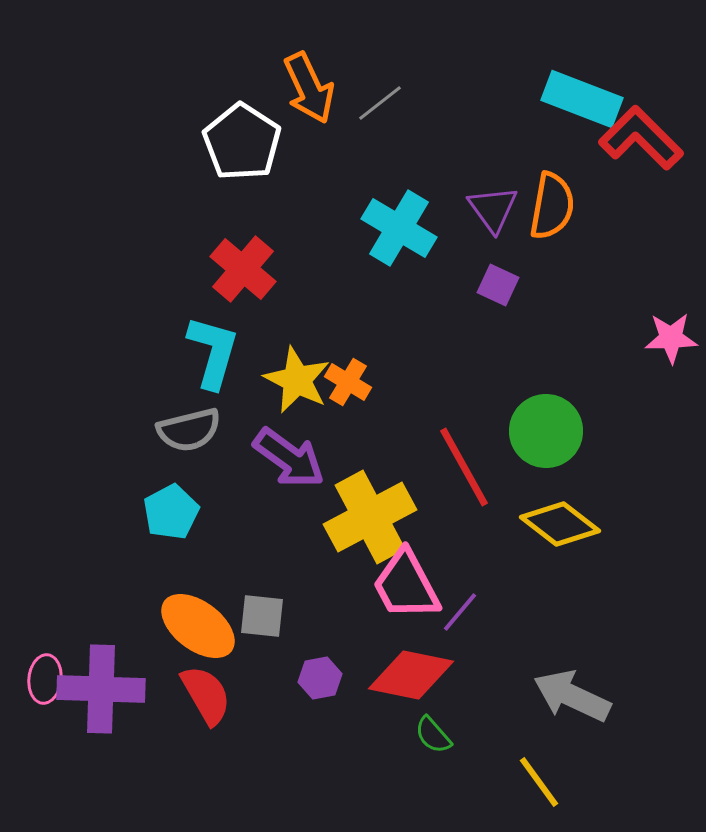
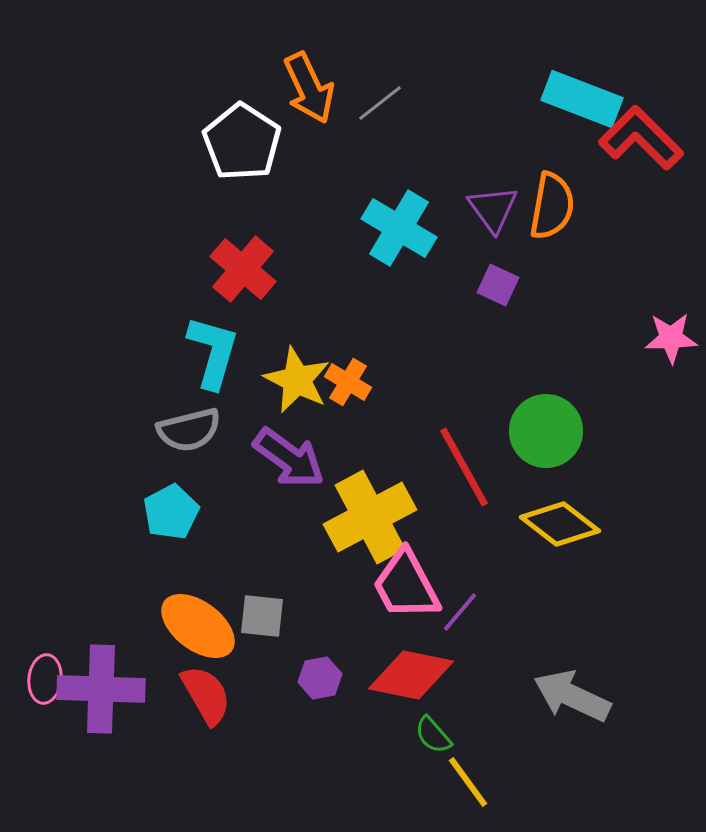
yellow line: moved 71 px left
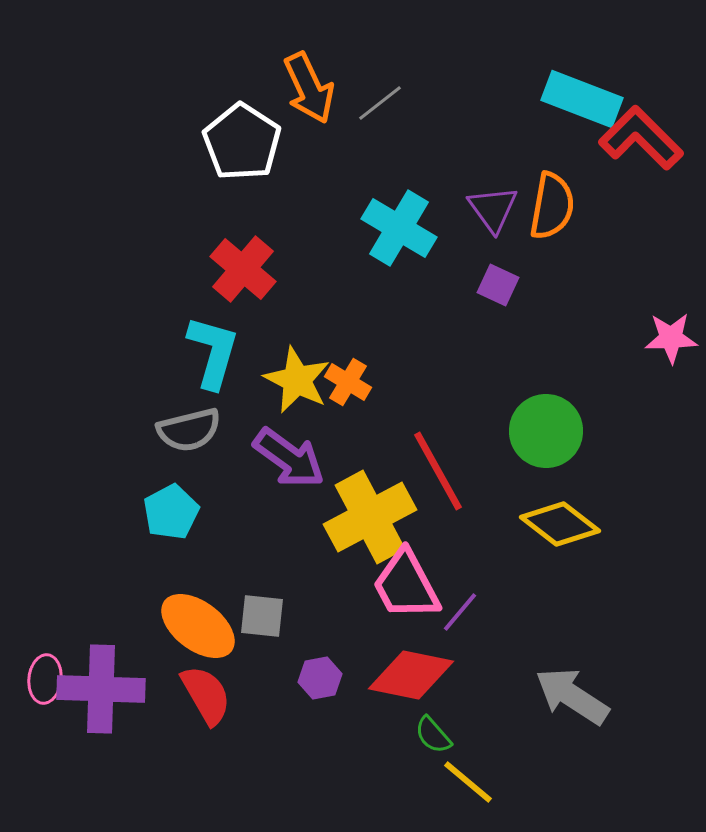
red line: moved 26 px left, 4 px down
gray arrow: rotated 8 degrees clockwise
yellow line: rotated 14 degrees counterclockwise
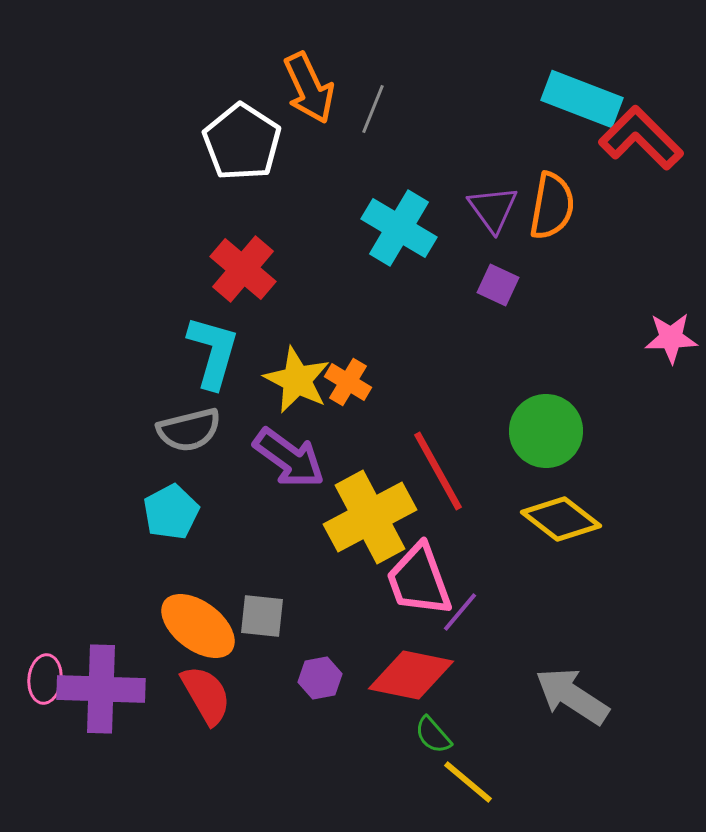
gray line: moved 7 px left, 6 px down; rotated 30 degrees counterclockwise
yellow diamond: moved 1 px right, 5 px up
pink trapezoid: moved 13 px right, 5 px up; rotated 8 degrees clockwise
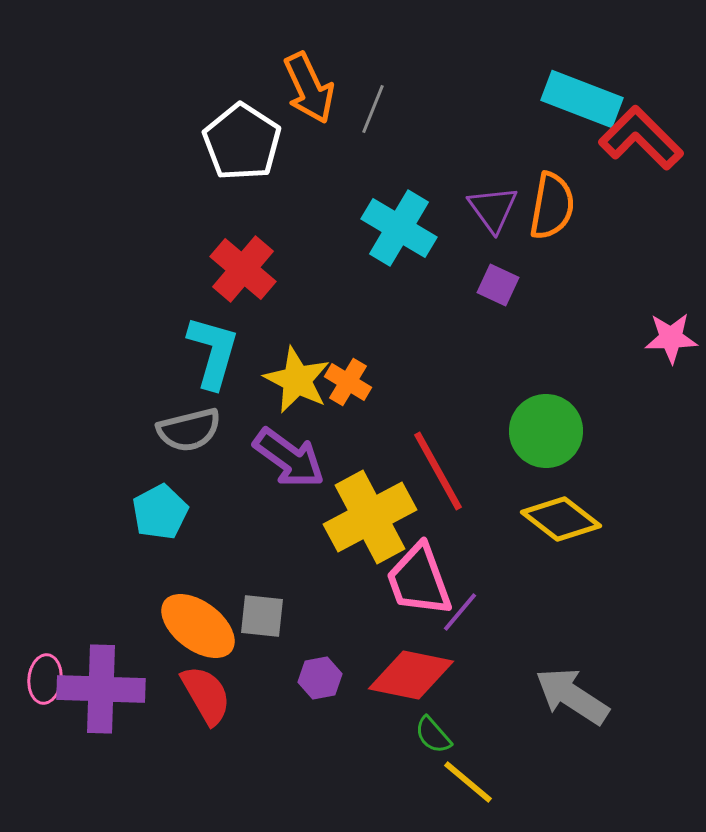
cyan pentagon: moved 11 px left
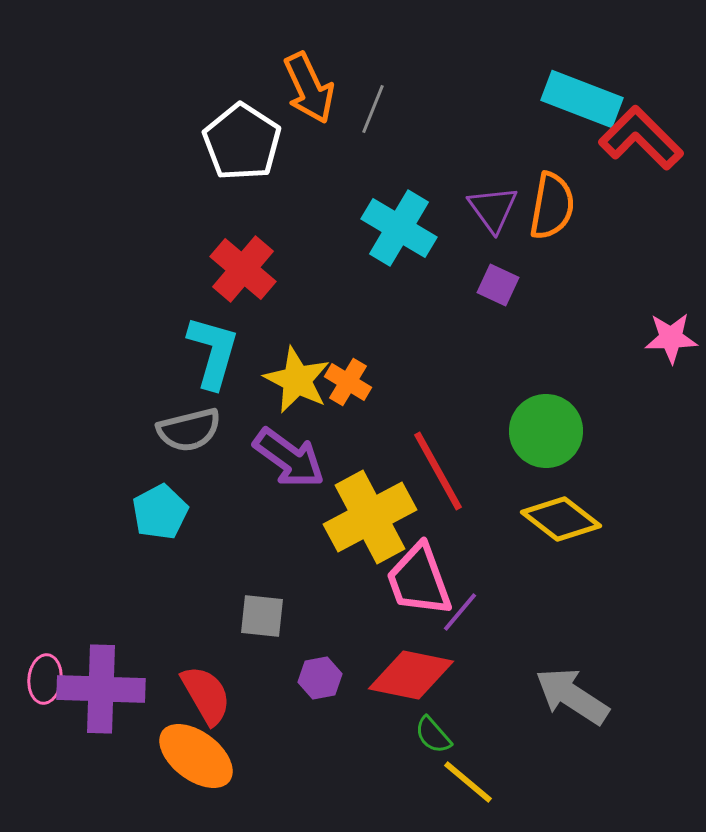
orange ellipse: moved 2 px left, 130 px down
